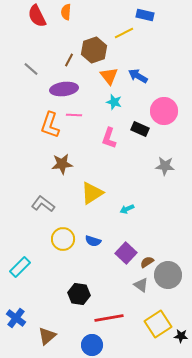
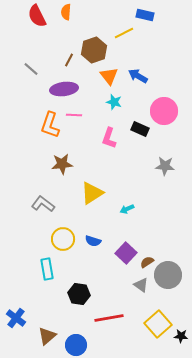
cyan rectangle: moved 27 px right, 2 px down; rotated 55 degrees counterclockwise
yellow square: rotated 8 degrees counterclockwise
blue circle: moved 16 px left
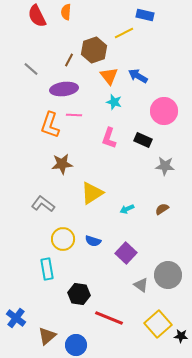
black rectangle: moved 3 px right, 11 px down
brown semicircle: moved 15 px right, 53 px up
red line: rotated 32 degrees clockwise
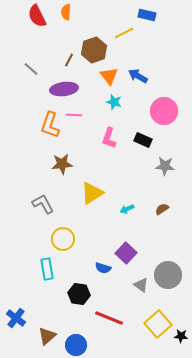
blue rectangle: moved 2 px right
gray L-shape: rotated 25 degrees clockwise
blue semicircle: moved 10 px right, 27 px down
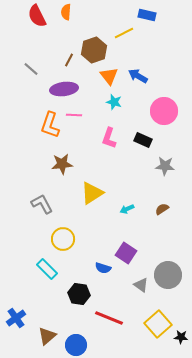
gray L-shape: moved 1 px left
purple square: rotated 10 degrees counterclockwise
cyan rectangle: rotated 35 degrees counterclockwise
blue cross: rotated 18 degrees clockwise
black star: moved 1 px down
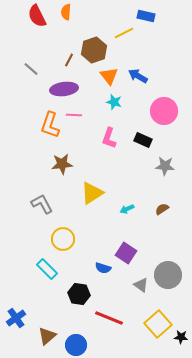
blue rectangle: moved 1 px left, 1 px down
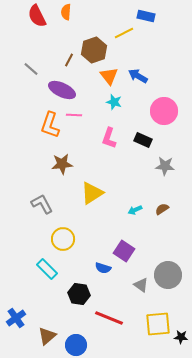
purple ellipse: moved 2 px left, 1 px down; rotated 32 degrees clockwise
cyan arrow: moved 8 px right, 1 px down
purple square: moved 2 px left, 2 px up
yellow square: rotated 36 degrees clockwise
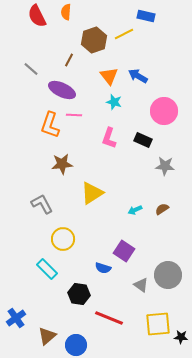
yellow line: moved 1 px down
brown hexagon: moved 10 px up
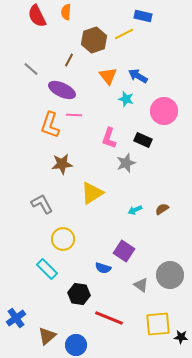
blue rectangle: moved 3 px left
orange triangle: moved 1 px left
cyan star: moved 12 px right, 3 px up
gray star: moved 39 px left, 3 px up; rotated 24 degrees counterclockwise
gray circle: moved 2 px right
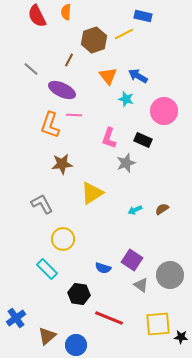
purple square: moved 8 px right, 9 px down
